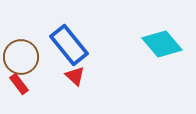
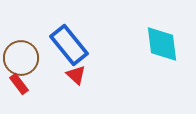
cyan diamond: rotated 33 degrees clockwise
brown circle: moved 1 px down
red triangle: moved 1 px right, 1 px up
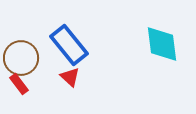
red triangle: moved 6 px left, 2 px down
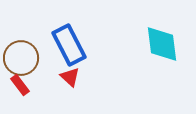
blue rectangle: rotated 12 degrees clockwise
red rectangle: moved 1 px right, 1 px down
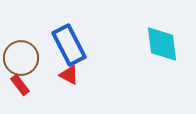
red triangle: moved 1 px left, 2 px up; rotated 15 degrees counterclockwise
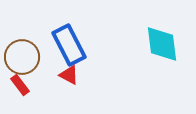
brown circle: moved 1 px right, 1 px up
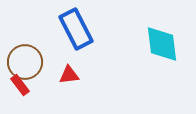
blue rectangle: moved 7 px right, 16 px up
brown circle: moved 3 px right, 5 px down
red triangle: rotated 35 degrees counterclockwise
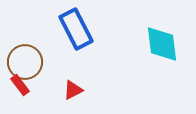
red triangle: moved 4 px right, 15 px down; rotated 20 degrees counterclockwise
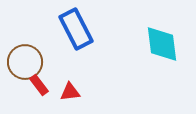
red rectangle: moved 19 px right
red triangle: moved 3 px left, 2 px down; rotated 20 degrees clockwise
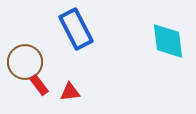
cyan diamond: moved 6 px right, 3 px up
